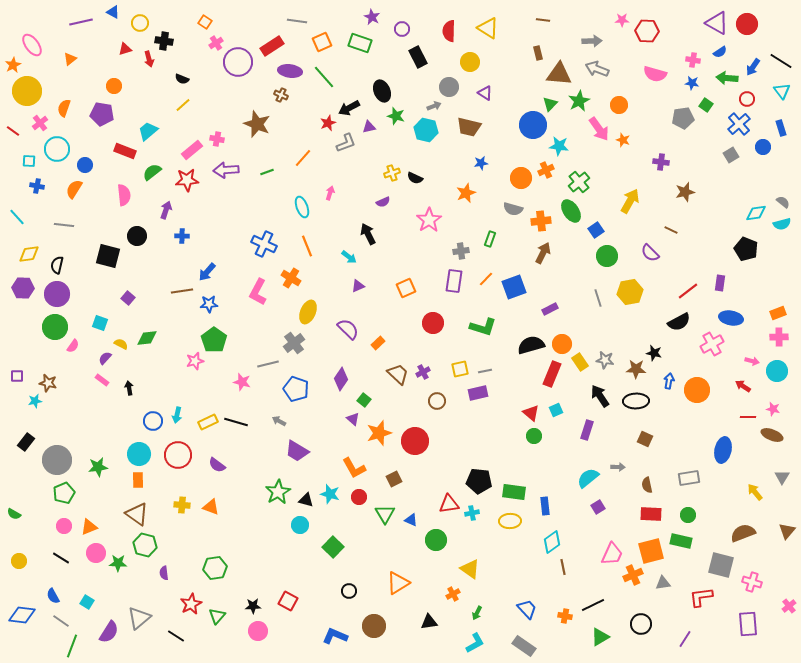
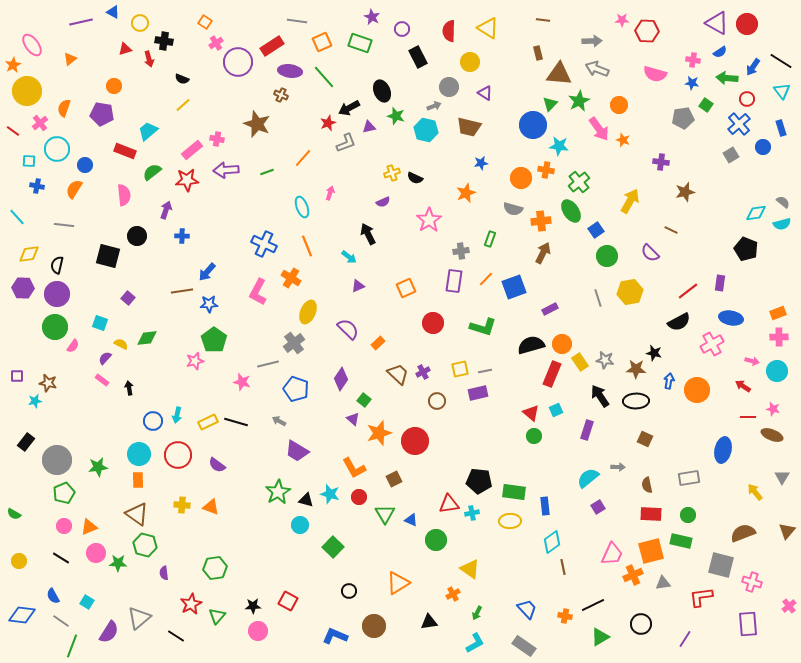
orange cross at (546, 170): rotated 35 degrees clockwise
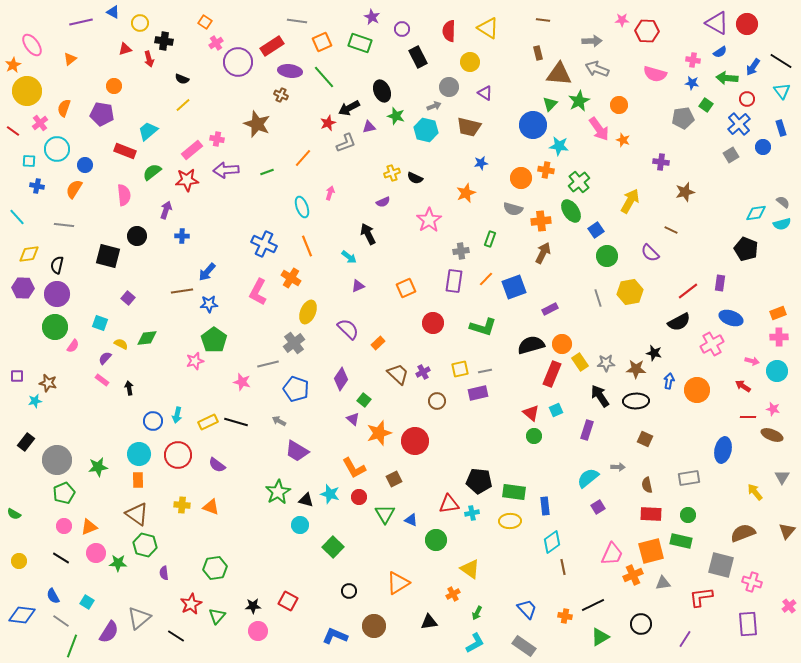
blue ellipse at (731, 318): rotated 10 degrees clockwise
gray star at (605, 360): moved 1 px right, 3 px down; rotated 12 degrees counterclockwise
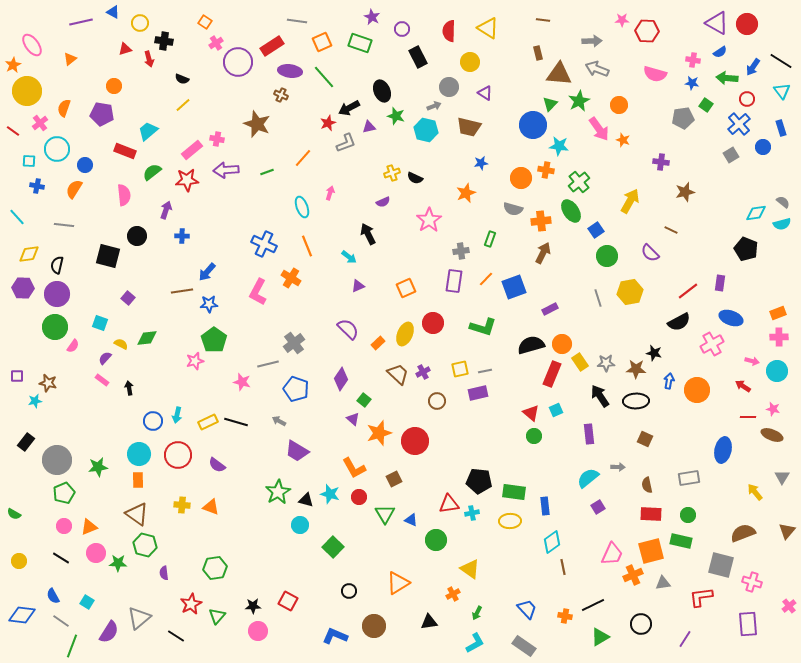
yellow ellipse at (308, 312): moved 97 px right, 22 px down
purple rectangle at (587, 430): moved 2 px right, 4 px down; rotated 24 degrees counterclockwise
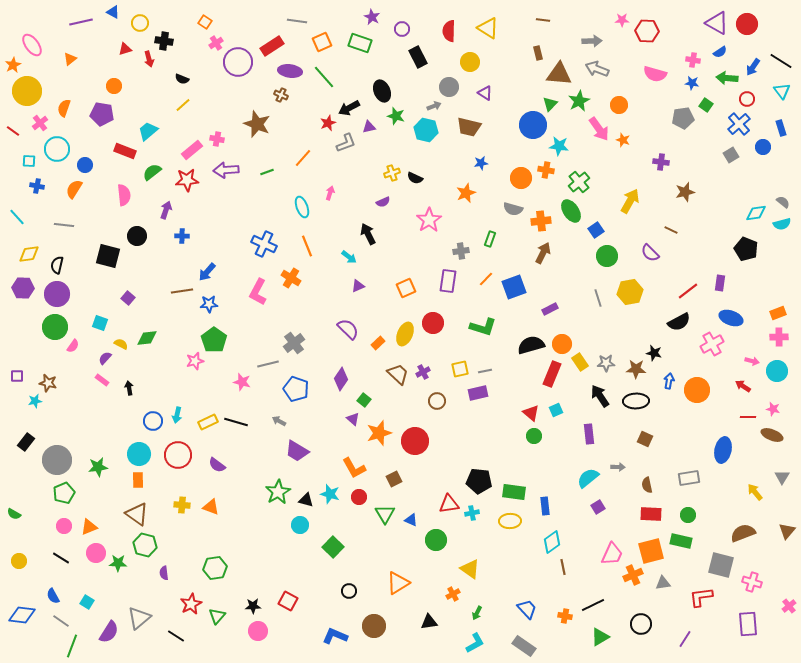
purple rectangle at (454, 281): moved 6 px left
